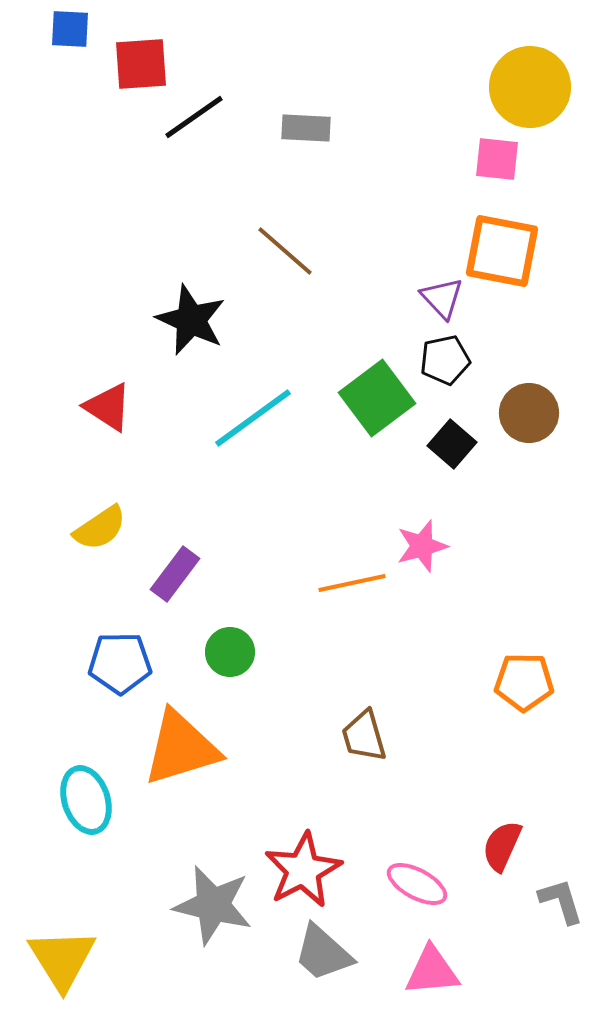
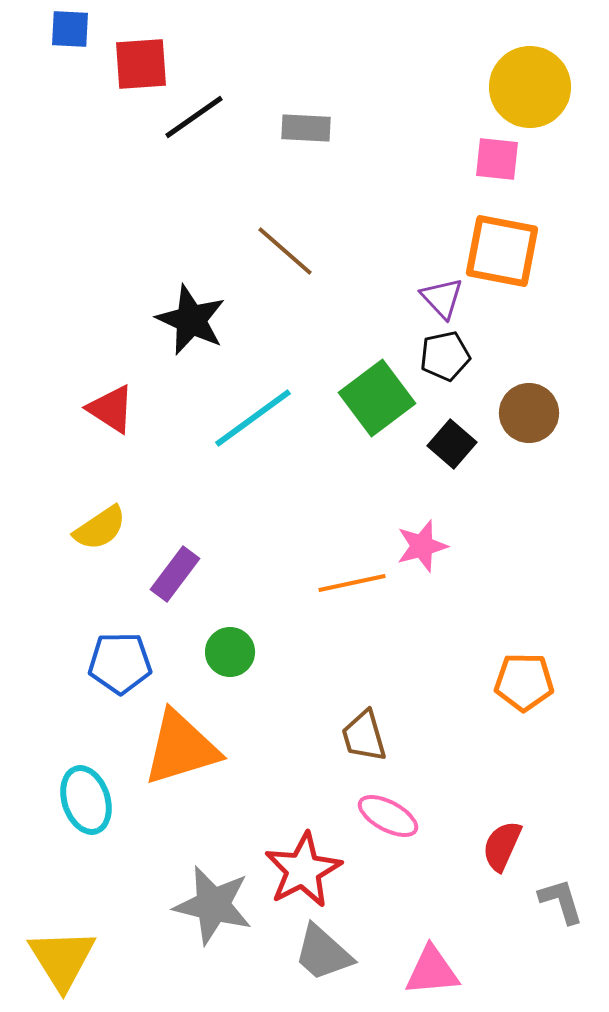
black pentagon: moved 4 px up
red triangle: moved 3 px right, 2 px down
pink ellipse: moved 29 px left, 68 px up
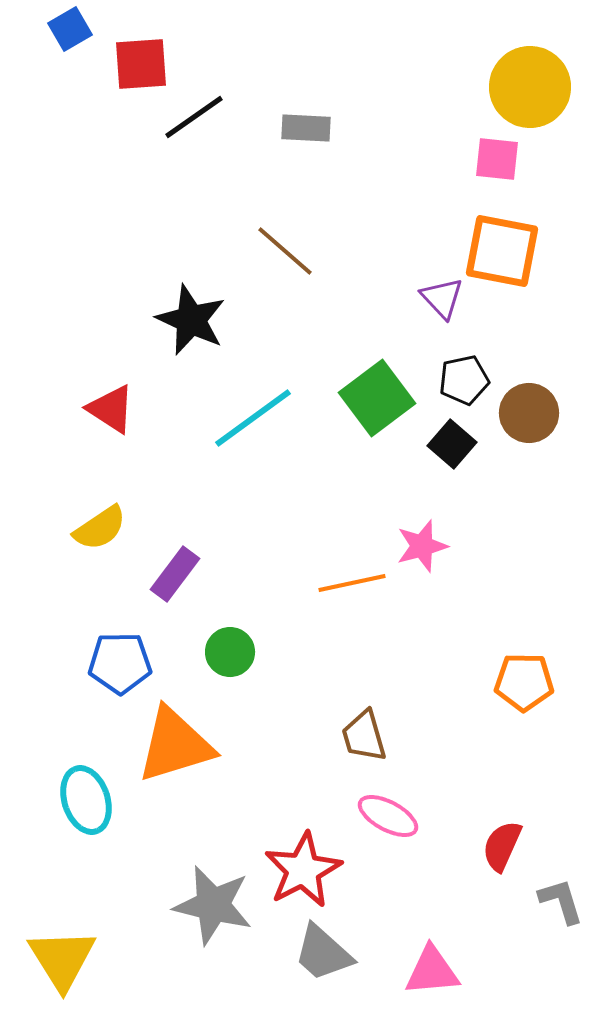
blue square: rotated 33 degrees counterclockwise
black pentagon: moved 19 px right, 24 px down
orange triangle: moved 6 px left, 3 px up
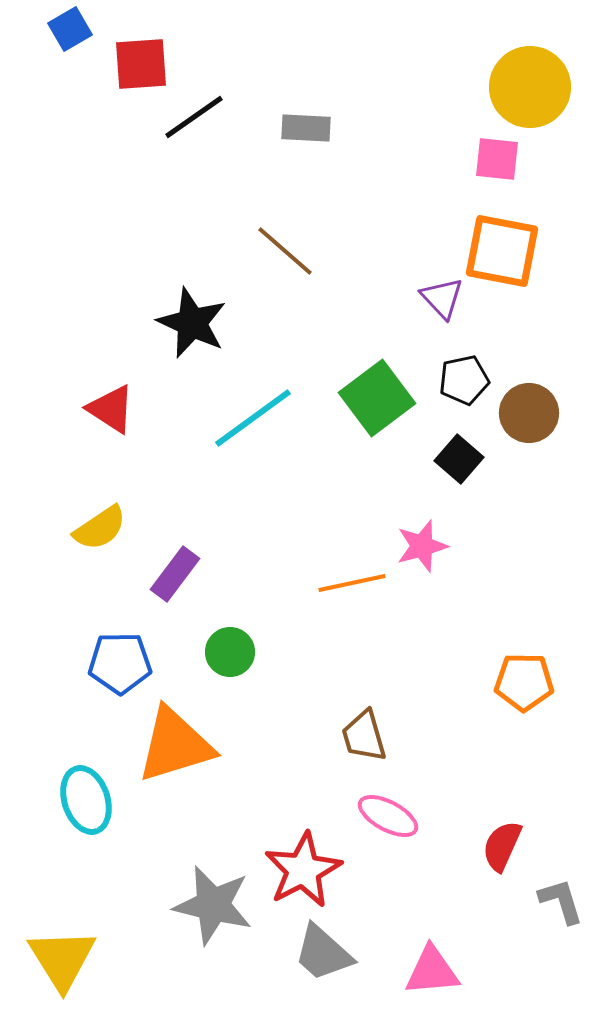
black star: moved 1 px right, 3 px down
black square: moved 7 px right, 15 px down
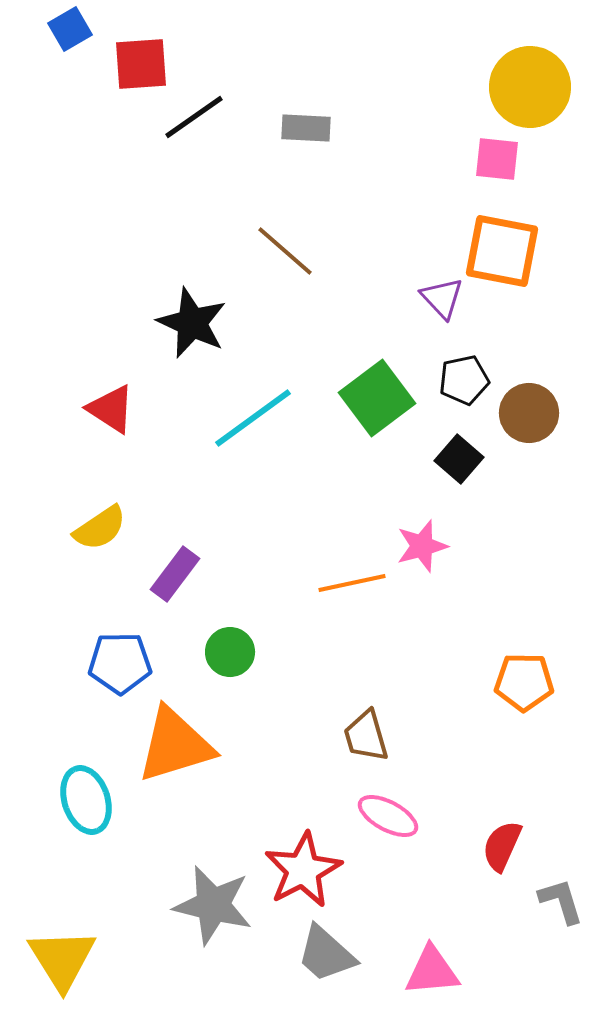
brown trapezoid: moved 2 px right
gray trapezoid: moved 3 px right, 1 px down
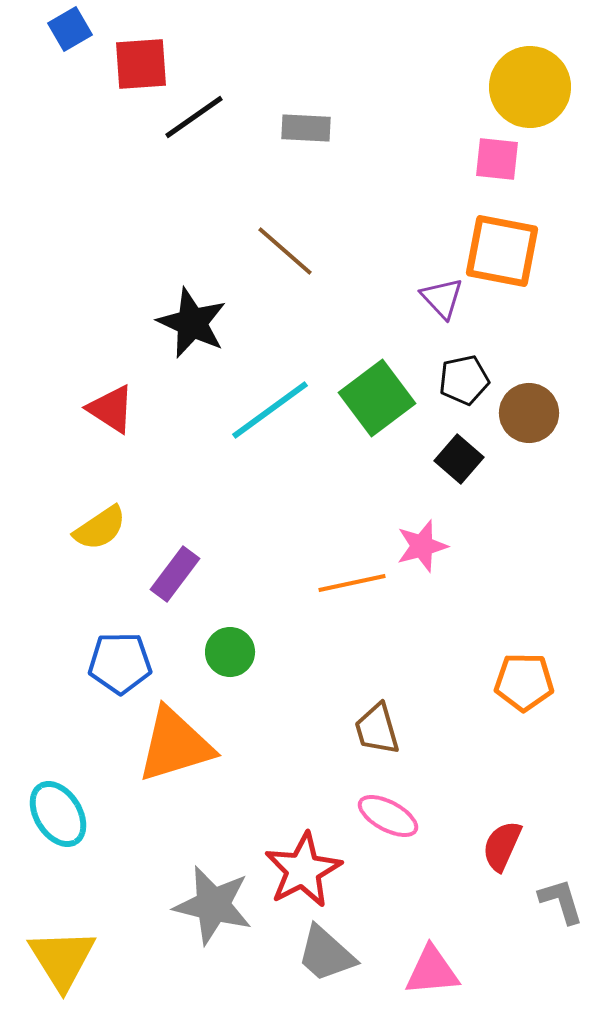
cyan line: moved 17 px right, 8 px up
brown trapezoid: moved 11 px right, 7 px up
cyan ellipse: moved 28 px left, 14 px down; rotated 14 degrees counterclockwise
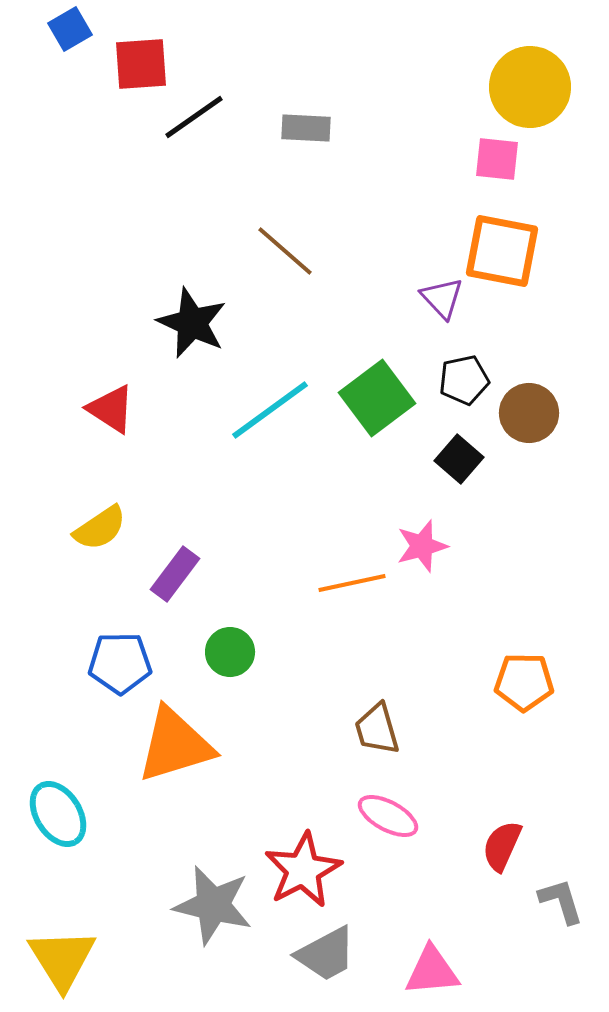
gray trapezoid: rotated 70 degrees counterclockwise
